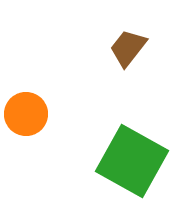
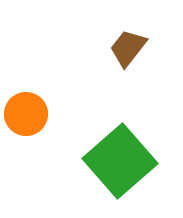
green square: moved 12 px left; rotated 20 degrees clockwise
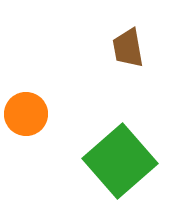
brown trapezoid: rotated 48 degrees counterclockwise
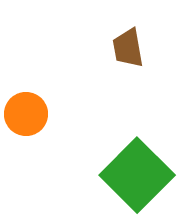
green square: moved 17 px right, 14 px down; rotated 4 degrees counterclockwise
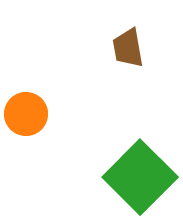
green square: moved 3 px right, 2 px down
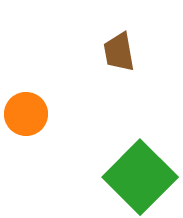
brown trapezoid: moved 9 px left, 4 px down
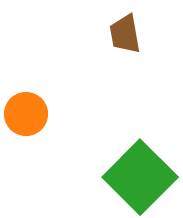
brown trapezoid: moved 6 px right, 18 px up
